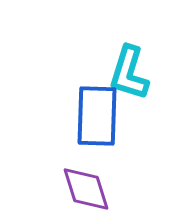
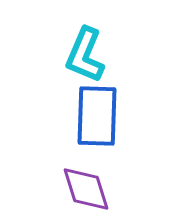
cyan L-shape: moved 44 px left, 18 px up; rotated 6 degrees clockwise
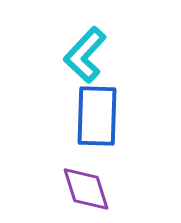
cyan L-shape: rotated 20 degrees clockwise
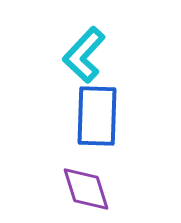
cyan L-shape: moved 1 px left
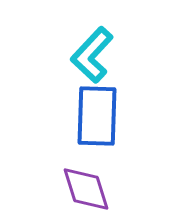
cyan L-shape: moved 8 px right
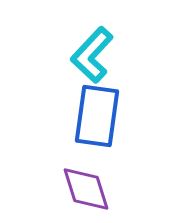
blue rectangle: rotated 6 degrees clockwise
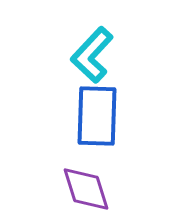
blue rectangle: rotated 6 degrees counterclockwise
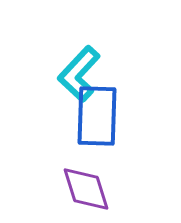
cyan L-shape: moved 13 px left, 19 px down
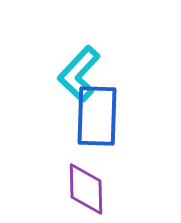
purple diamond: rotated 16 degrees clockwise
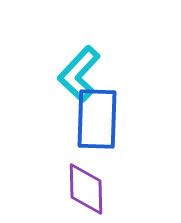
blue rectangle: moved 3 px down
